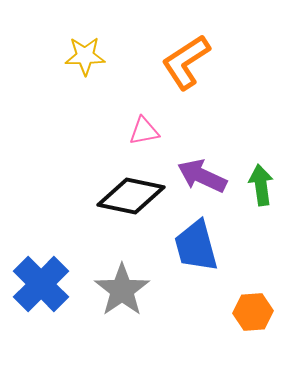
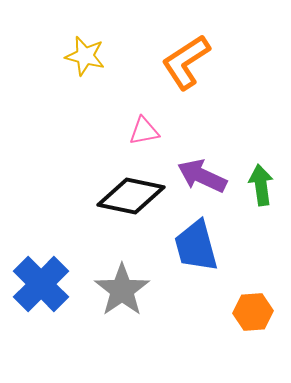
yellow star: rotated 15 degrees clockwise
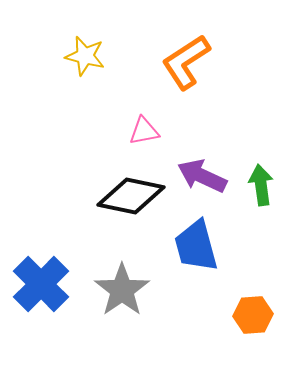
orange hexagon: moved 3 px down
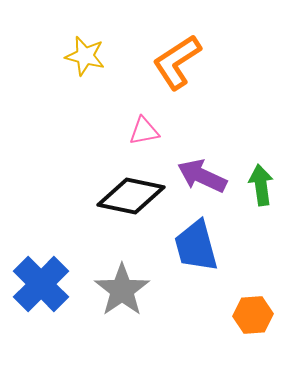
orange L-shape: moved 9 px left
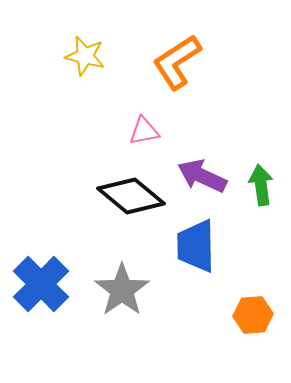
black diamond: rotated 28 degrees clockwise
blue trapezoid: rotated 14 degrees clockwise
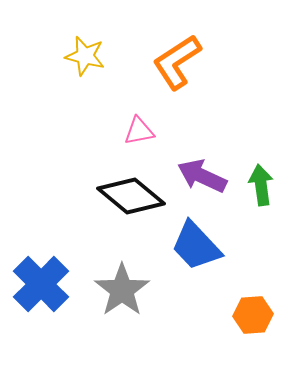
pink triangle: moved 5 px left
blue trapezoid: rotated 42 degrees counterclockwise
